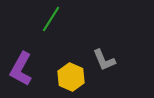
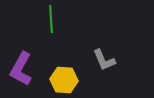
green line: rotated 36 degrees counterclockwise
yellow hexagon: moved 7 px left, 3 px down; rotated 20 degrees counterclockwise
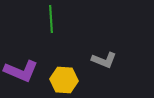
gray L-shape: rotated 45 degrees counterclockwise
purple L-shape: moved 2 px down; rotated 96 degrees counterclockwise
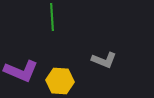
green line: moved 1 px right, 2 px up
yellow hexagon: moved 4 px left, 1 px down
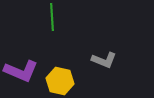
yellow hexagon: rotated 8 degrees clockwise
